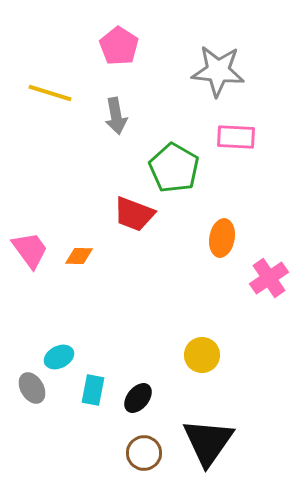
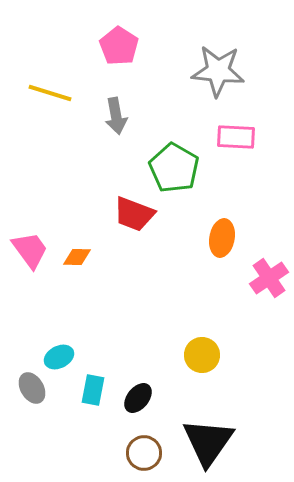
orange diamond: moved 2 px left, 1 px down
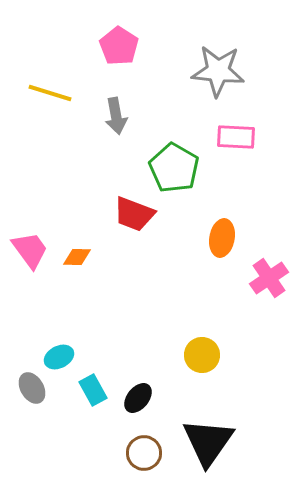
cyan rectangle: rotated 40 degrees counterclockwise
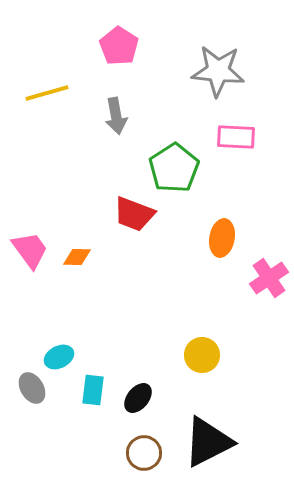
yellow line: moved 3 px left; rotated 33 degrees counterclockwise
green pentagon: rotated 9 degrees clockwise
cyan rectangle: rotated 36 degrees clockwise
black triangle: rotated 28 degrees clockwise
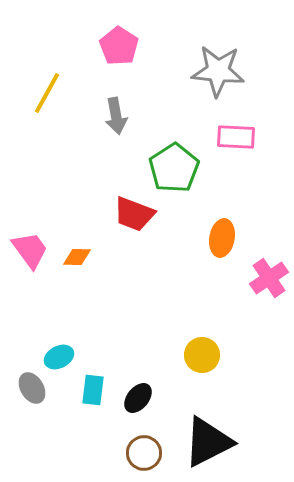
yellow line: rotated 45 degrees counterclockwise
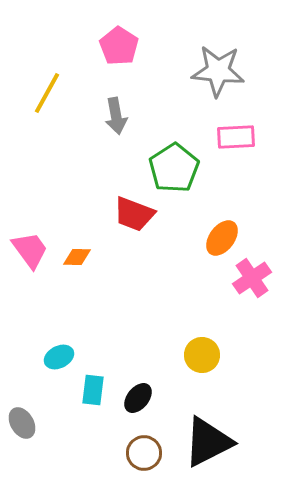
pink rectangle: rotated 6 degrees counterclockwise
orange ellipse: rotated 27 degrees clockwise
pink cross: moved 17 px left
gray ellipse: moved 10 px left, 35 px down
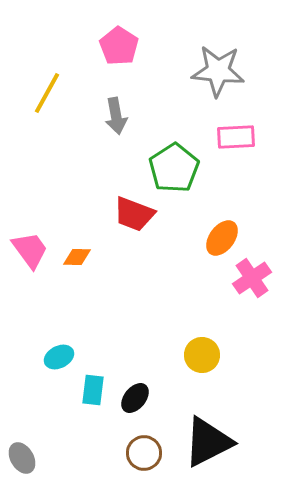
black ellipse: moved 3 px left
gray ellipse: moved 35 px down
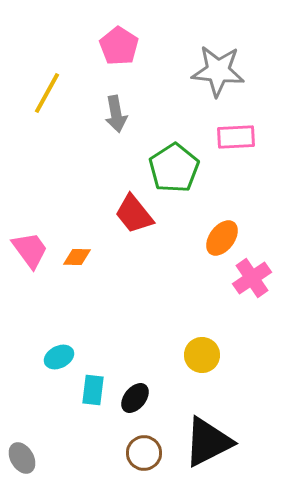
gray arrow: moved 2 px up
red trapezoid: rotated 30 degrees clockwise
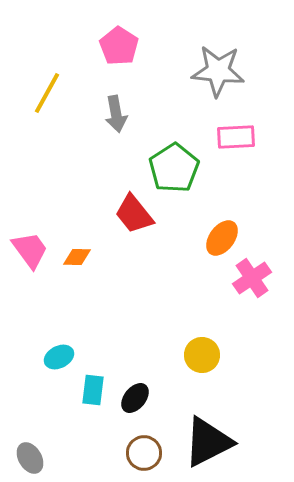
gray ellipse: moved 8 px right
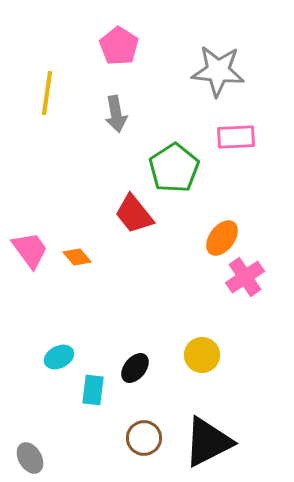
yellow line: rotated 21 degrees counterclockwise
orange diamond: rotated 48 degrees clockwise
pink cross: moved 7 px left, 1 px up
black ellipse: moved 30 px up
brown circle: moved 15 px up
